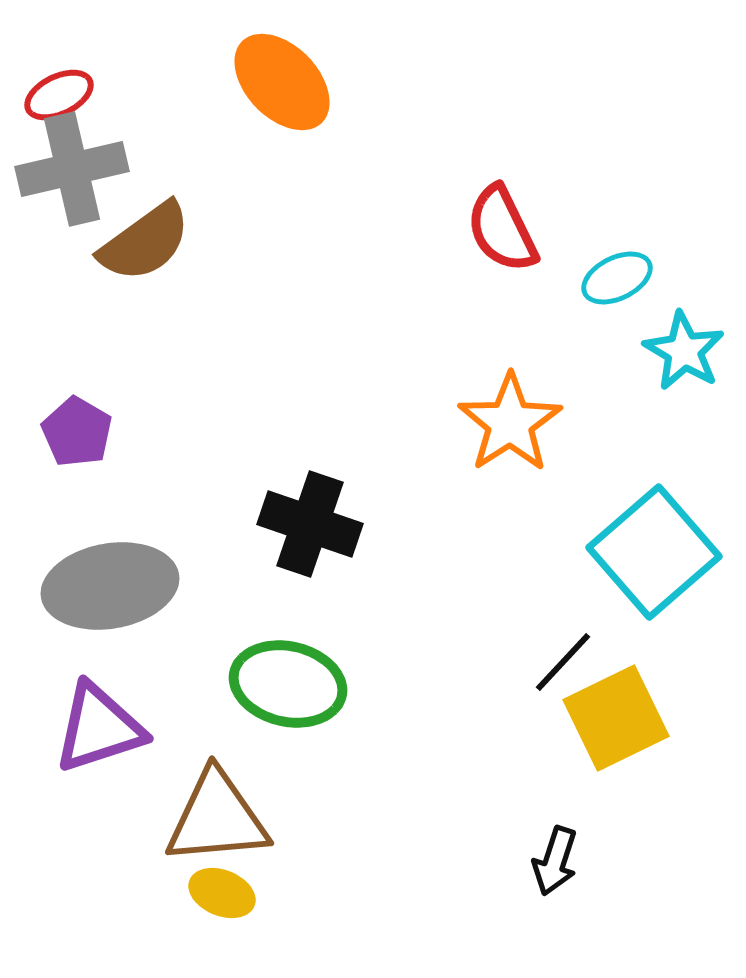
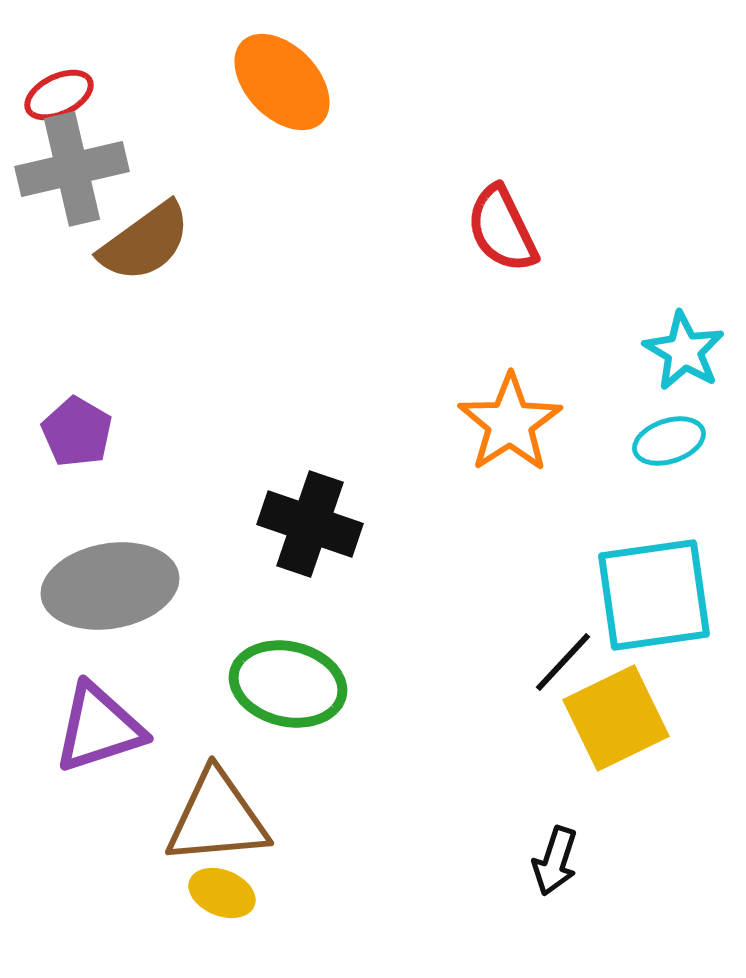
cyan ellipse: moved 52 px right, 163 px down; rotated 8 degrees clockwise
cyan square: moved 43 px down; rotated 33 degrees clockwise
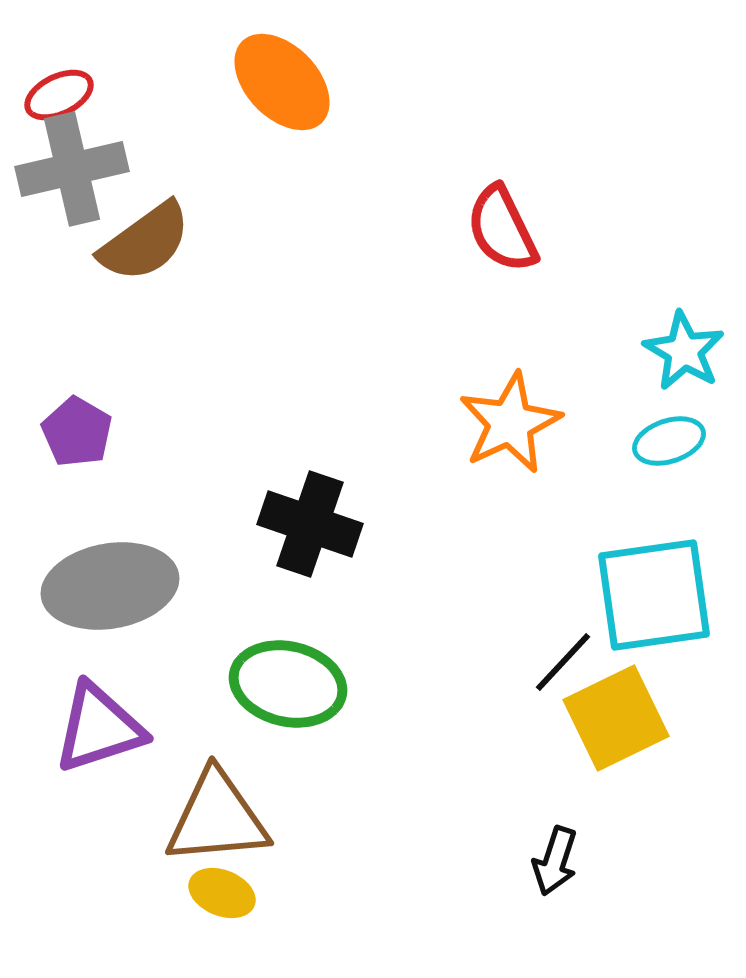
orange star: rotated 8 degrees clockwise
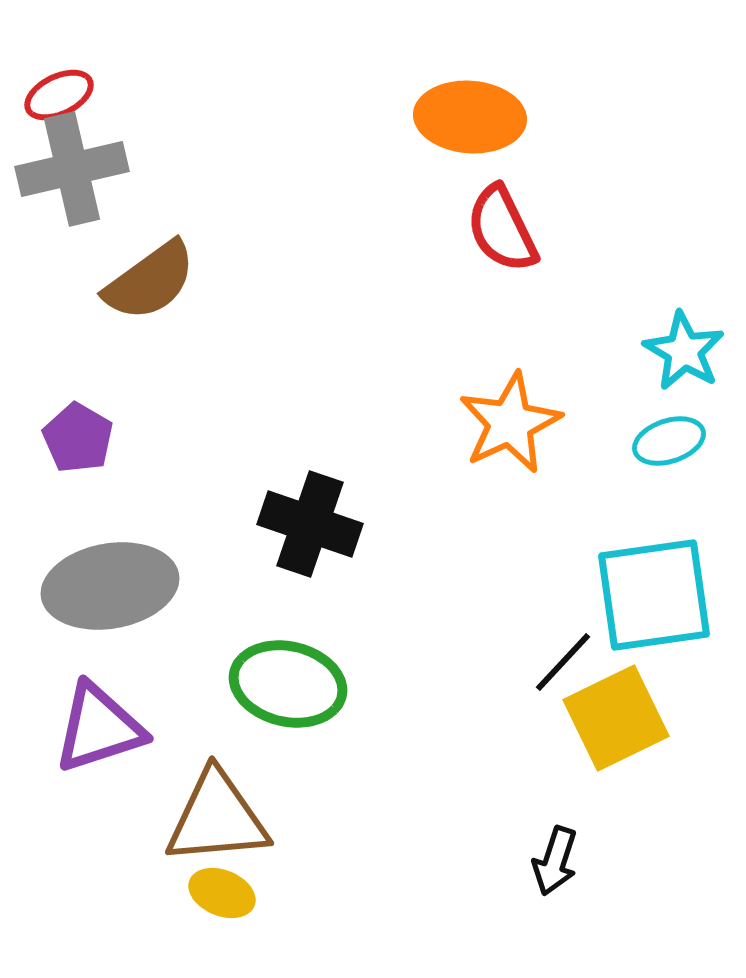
orange ellipse: moved 188 px right, 35 px down; rotated 42 degrees counterclockwise
brown semicircle: moved 5 px right, 39 px down
purple pentagon: moved 1 px right, 6 px down
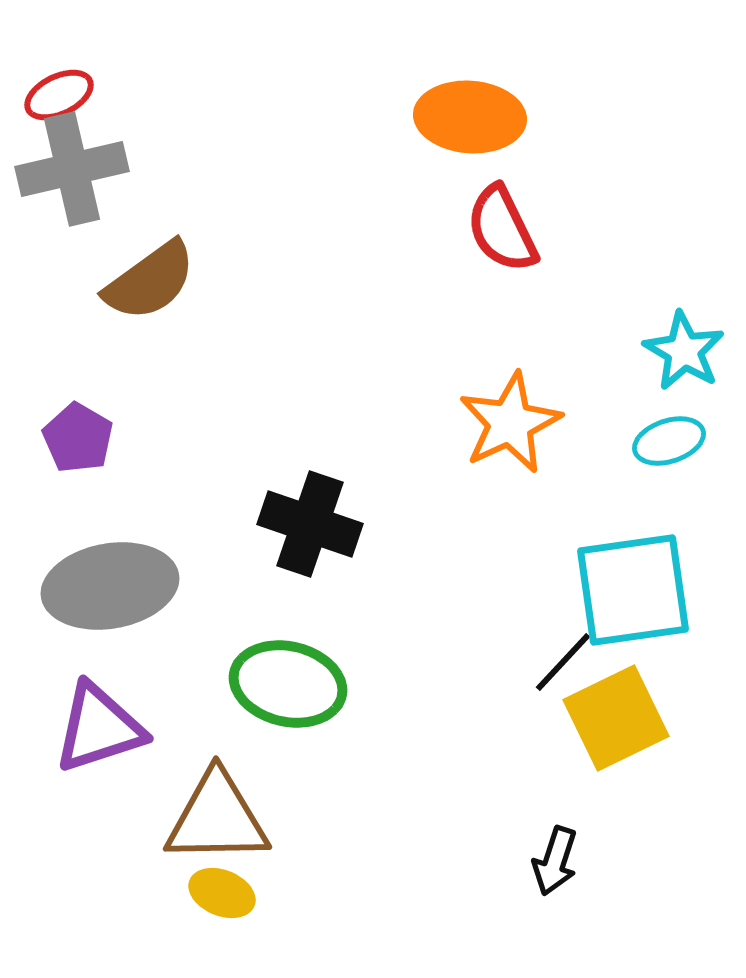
cyan square: moved 21 px left, 5 px up
brown triangle: rotated 4 degrees clockwise
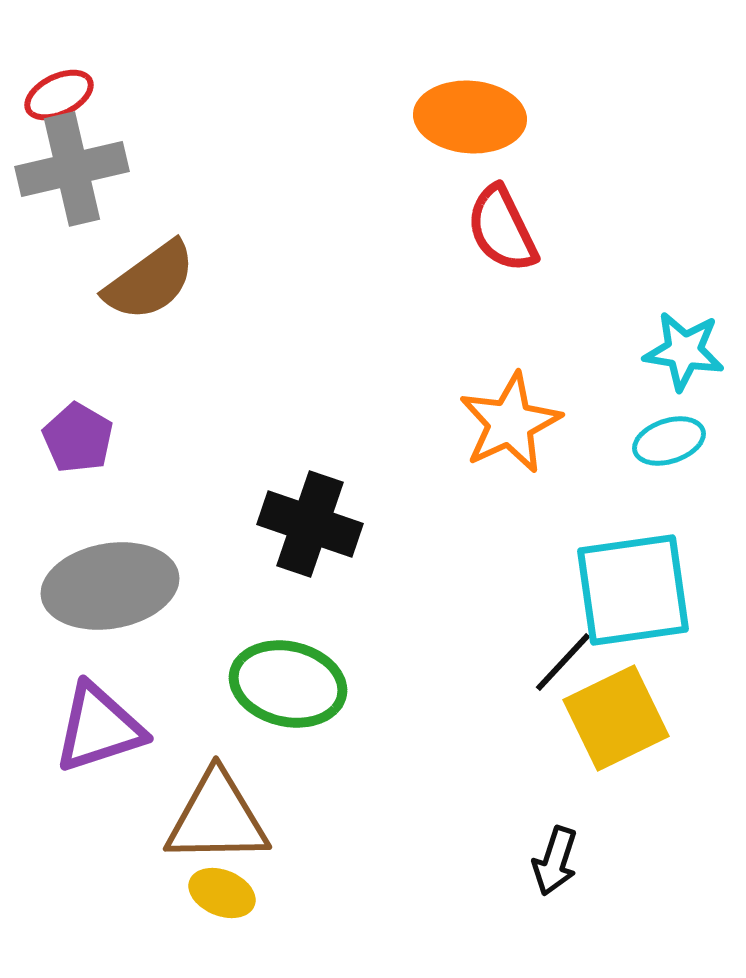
cyan star: rotated 22 degrees counterclockwise
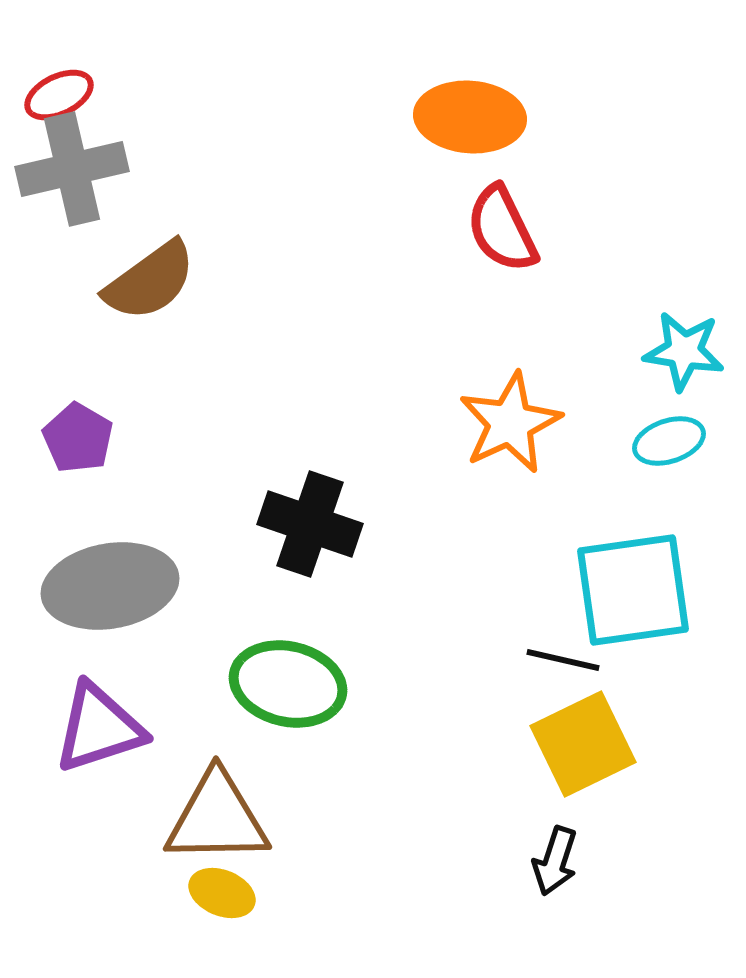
black line: moved 2 px up; rotated 60 degrees clockwise
yellow square: moved 33 px left, 26 px down
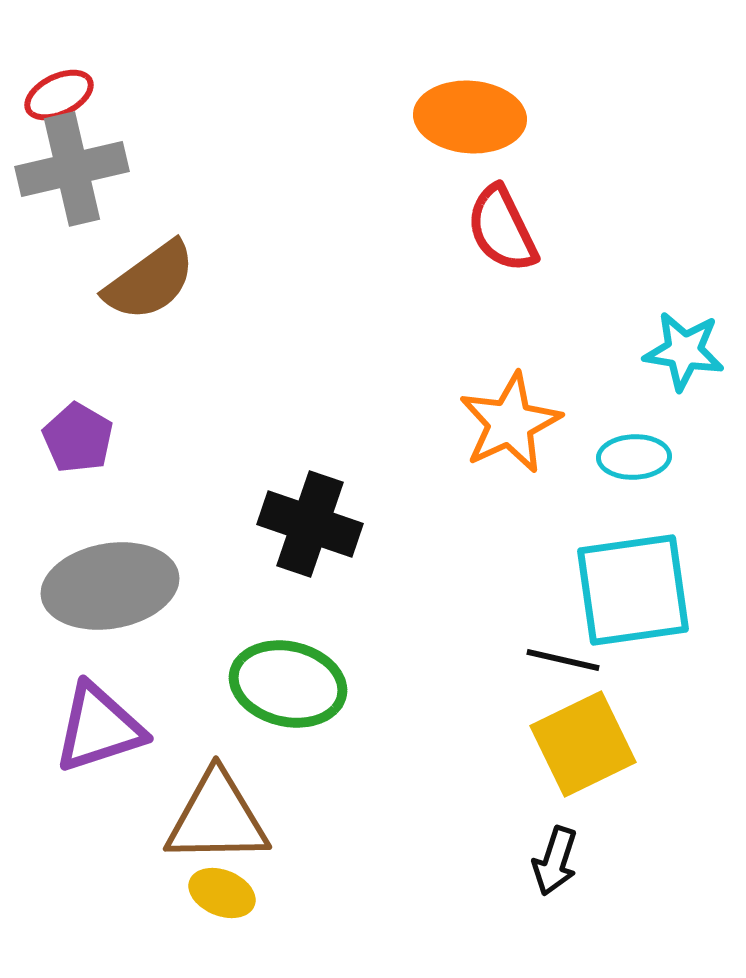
cyan ellipse: moved 35 px left, 16 px down; rotated 16 degrees clockwise
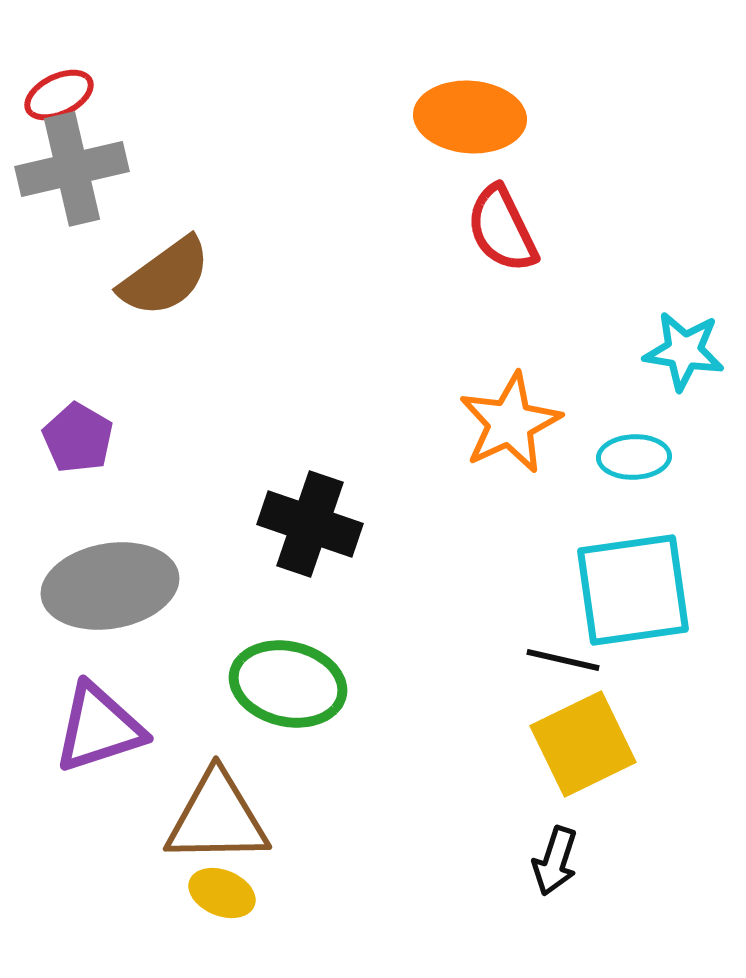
brown semicircle: moved 15 px right, 4 px up
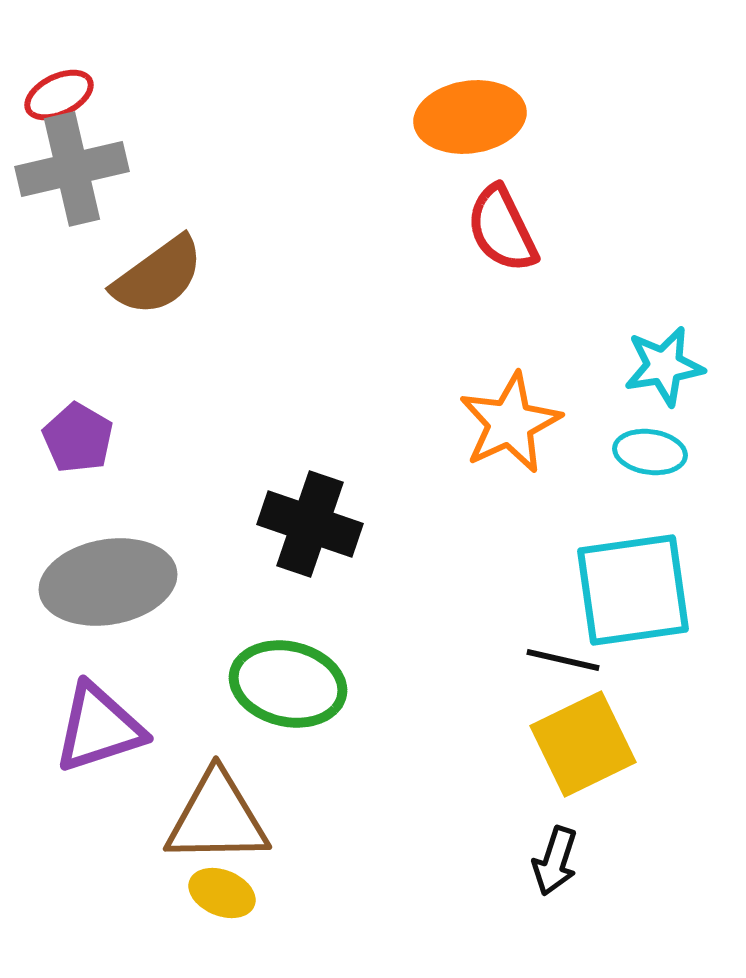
orange ellipse: rotated 12 degrees counterclockwise
brown semicircle: moved 7 px left, 1 px up
cyan star: moved 20 px left, 15 px down; rotated 18 degrees counterclockwise
cyan ellipse: moved 16 px right, 5 px up; rotated 10 degrees clockwise
gray ellipse: moved 2 px left, 4 px up
